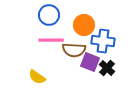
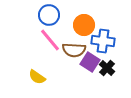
pink line: moved 1 px left; rotated 50 degrees clockwise
purple square: rotated 12 degrees clockwise
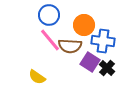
brown semicircle: moved 4 px left, 4 px up
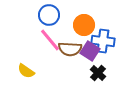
brown semicircle: moved 3 px down
purple square: moved 11 px up
black cross: moved 9 px left, 5 px down
yellow semicircle: moved 11 px left, 6 px up
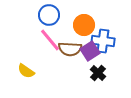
purple square: rotated 24 degrees clockwise
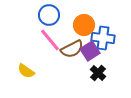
blue cross: moved 3 px up
brown semicircle: moved 2 px right; rotated 30 degrees counterclockwise
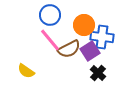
blue circle: moved 1 px right
blue cross: moved 1 px left, 1 px up
brown semicircle: moved 3 px left
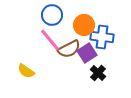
blue circle: moved 2 px right
purple square: moved 3 px left, 2 px down
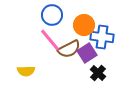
yellow semicircle: rotated 36 degrees counterclockwise
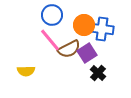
blue cross: moved 8 px up
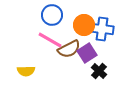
pink line: rotated 20 degrees counterclockwise
black cross: moved 1 px right, 2 px up
